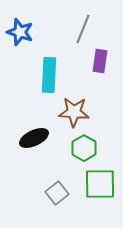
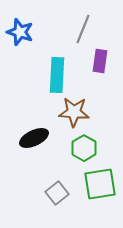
cyan rectangle: moved 8 px right
green square: rotated 8 degrees counterclockwise
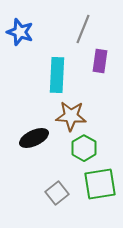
brown star: moved 3 px left, 4 px down
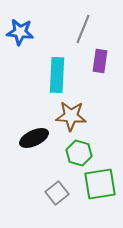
blue star: rotated 12 degrees counterclockwise
green hexagon: moved 5 px left, 5 px down; rotated 15 degrees counterclockwise
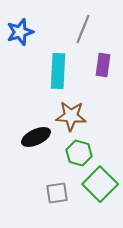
blue star: rotated 24 degrees counterclockwise
purple rectangle: moved 3 px right, 4 px down
cyan rectangle: moved 1 px right, 4 px up
black ellipse: moved 2 px right, 1 px up
green square: rotated 36 degrees counterclockwise
gray square: rotated 30 degrees clockwise
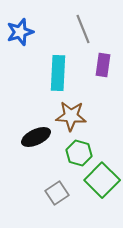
gray line: rotated 44 degrees counterclockwise
cyan rectangle: moved 2 px down
green square: moved 2 px right, 4 px up
gray square: rotated 25 degrees counterclockwise
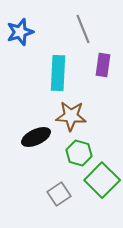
gray square: moved 2 px right, 1 px down
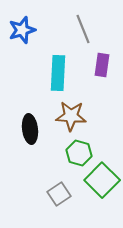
blue star: moved 2 px right, 2 px up
purple rectangle: moved 1 px left
black ellipse: moved 6 px left, 8 px up; rotated 72 degrees counterclockwise
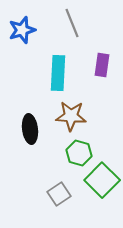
gray line: moved 11 px left, 6 px up
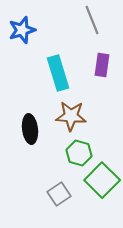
gray line: moved 20 px right, 3 px up
cyan rectangle: rotated 20 degrees counterclockwise
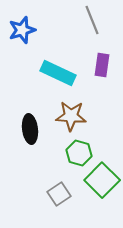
cyan rectangle: rotated 48 degrees counterclockwise
